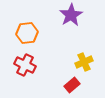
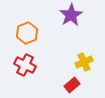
orange hexagon: rotated 15 degrees counterclockwise
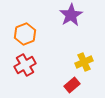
orange hexagon: moved 2 px left, 1 px down
red cross: rotated 35 degrees clockwise
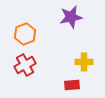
purple star: moved 2 px down; rotated 20 degrees clockwise
yellow cross: rotated 24 degrees clockwise
red rectangle: rotated 35 degrees clockwise
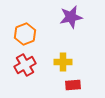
yellow cross: moved 21 px left
red rectangle: moved 1 px right
